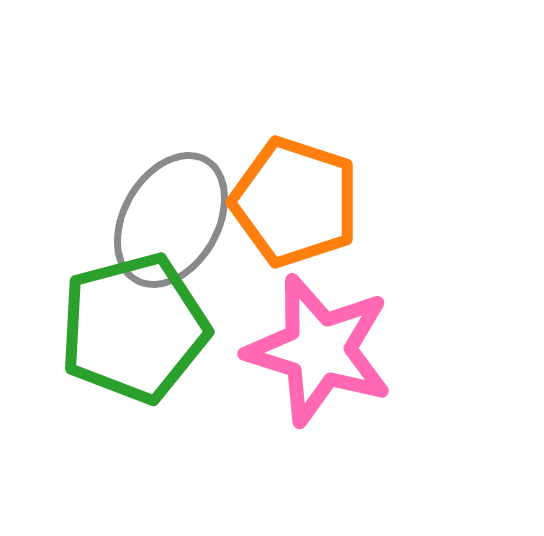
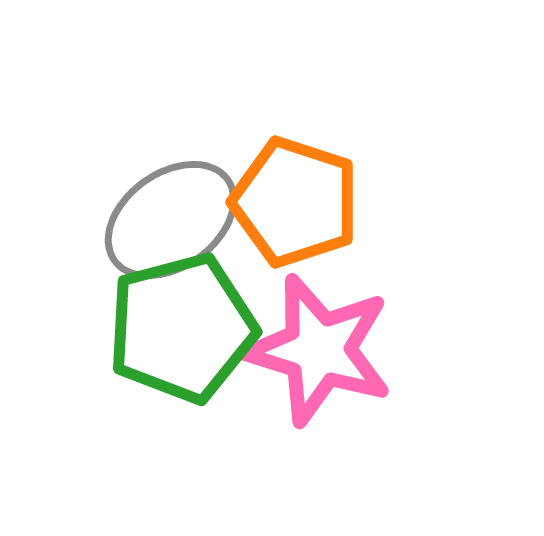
gray ellipse: rotated 24 degrees clockwise
green pentagon: moved 48 px right
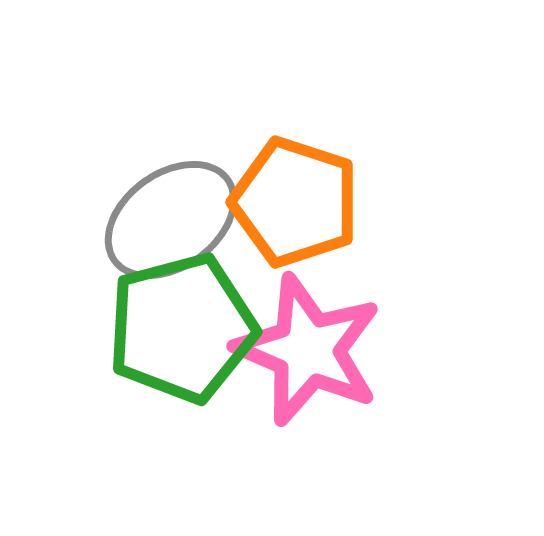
pink star: moved 11 px left; rotated 6 degrees clockwise
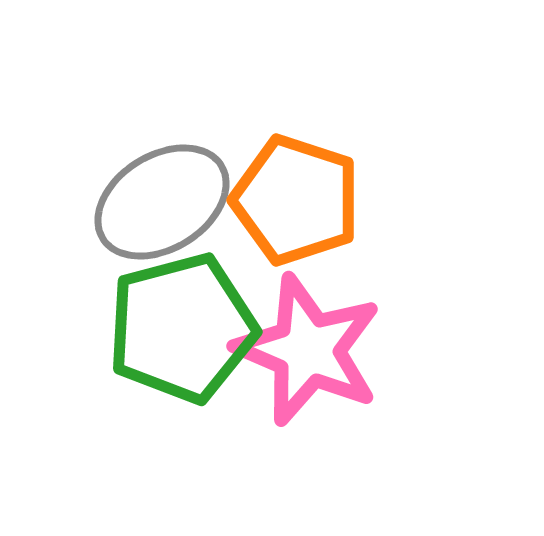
orange pentagon: moved 1 px right, 2 px up
gray ellipse: moved 9 px left, 18 px up; rotated 4 degrees clockwise
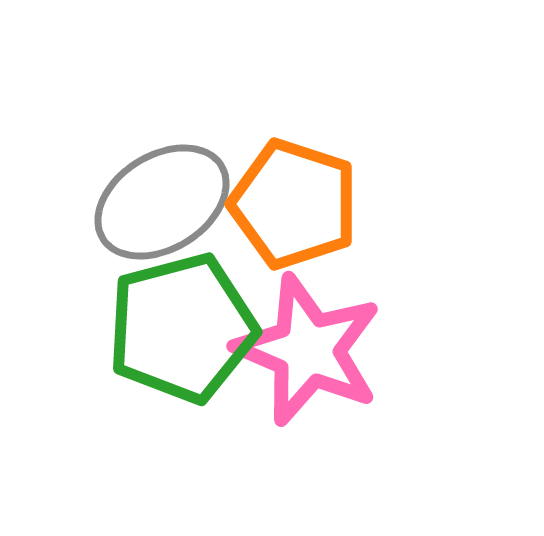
orange pentagon: moved 2 px left, 4 px down
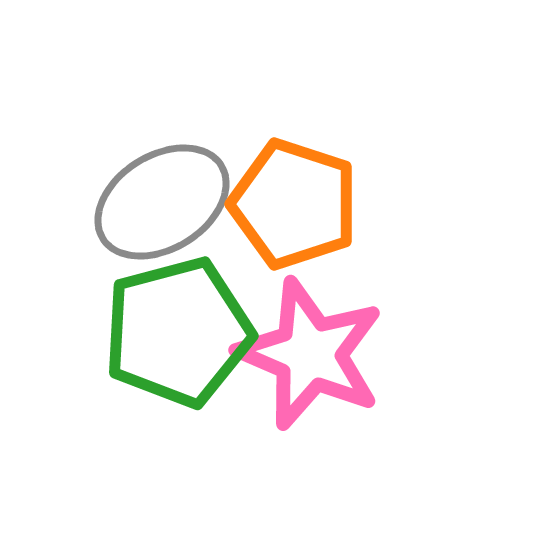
green pentagon: moved 4 px left, 4 px down
pink star: moved 2 px right, 4 px down
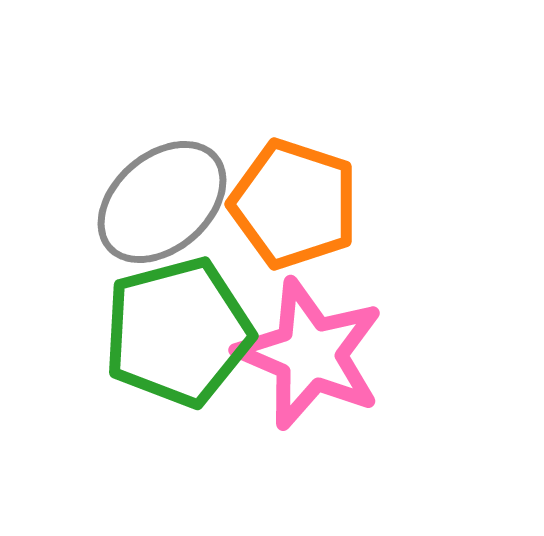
gray ellipse: rotated 9 degrees counterclockwise
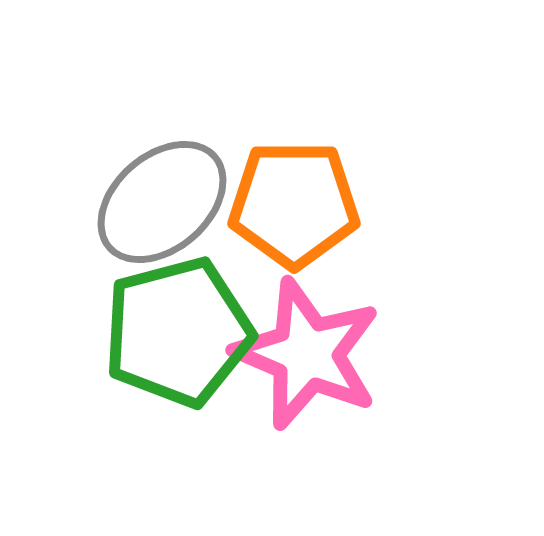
orange pentagon: rotated 18 degrees counterclockwise
pink star: moved 3 px left
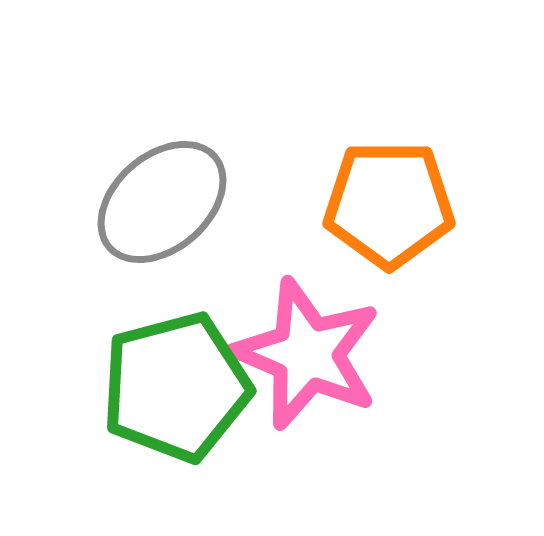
orange pentagon: moved 95 px right
green pentagon: moved 2 px left, 55 px down
